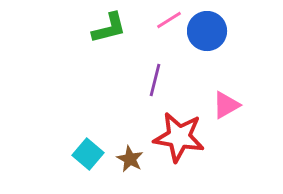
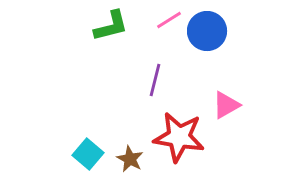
green L-shape: moved 2 px right, 2 px up
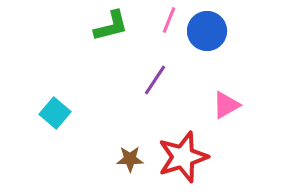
pink line: rotated 36 degrees counterclockwise
purple line: rotated 20 degrees clockwise
red star: moved 4 px right, 20 px down; rotated 27 degrees counterclockwise
cyan square: moved 33 px left, 41 px up
brown star: rotated 28 degrees counterclockwise
